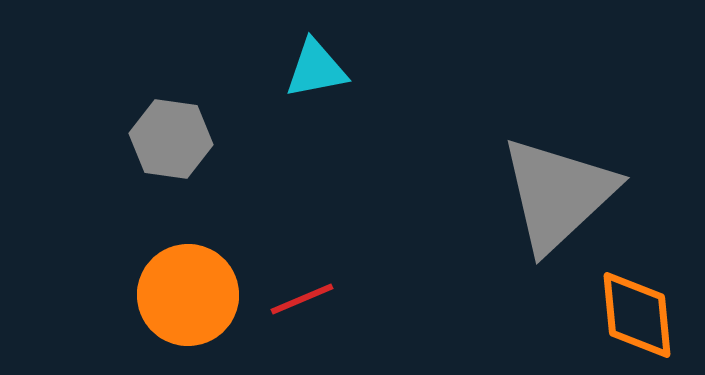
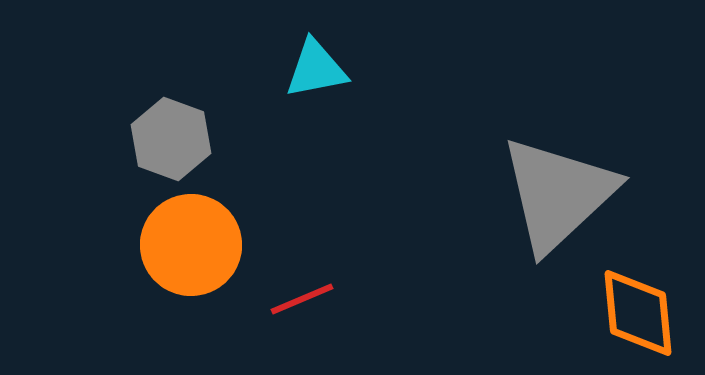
gray hexagon: rotated 12 degrees clockwise
orange circle: moved 3 px right, 50 px up
orange diamond: moved 1 px right, 2 px up
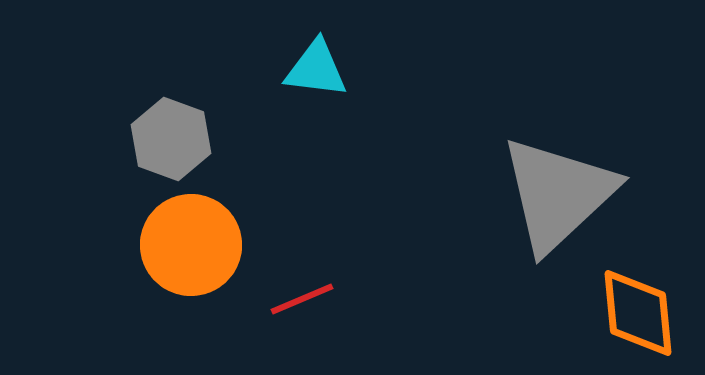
cyan triangle: rotated 18 degrees clockwise
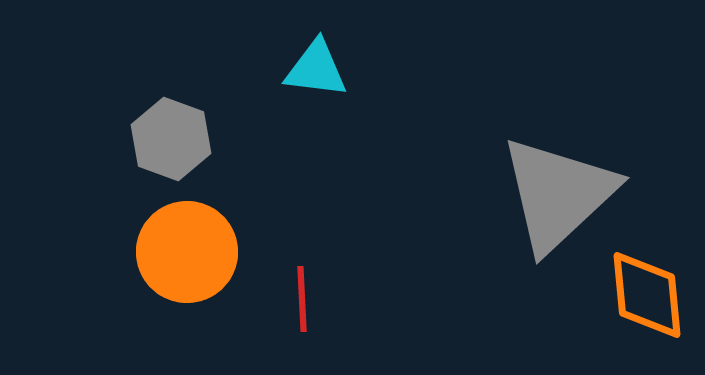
orange circle: moved 4 px left, 7 px down
red line: rotated 70 degrees counterclockwise
orange diamond: moved 9 px right, 18 px up
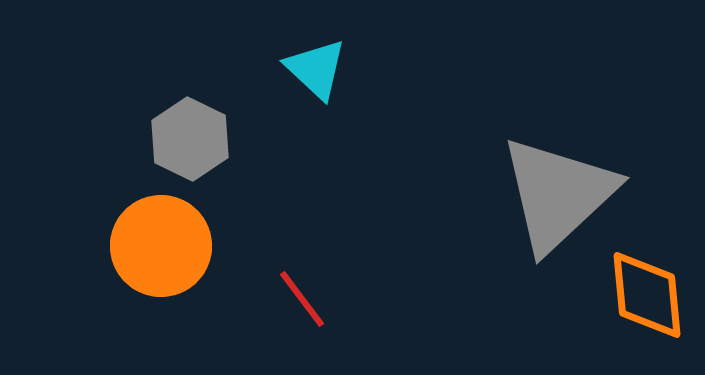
cyan triangle: rotated 36 degrees clockwise
gray hexagon: moved 19 px right; rotated 6 degrees clockwise
orange circle: moved 26 px left, 6 px up
red line: rotated 34 degrees counterclockwise
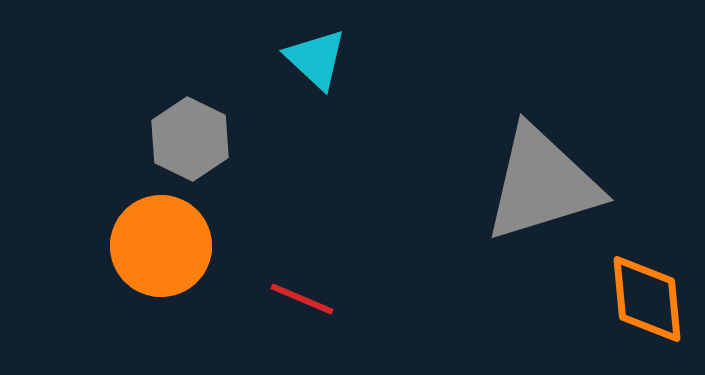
cyan triangle: moved 10 px up
gray triangle: moved 16 px left, 10 px up; rotated 26 degrees clockwise
orange diamond: moved 4 px down
red line: rotated 30 degrees counterclockwise
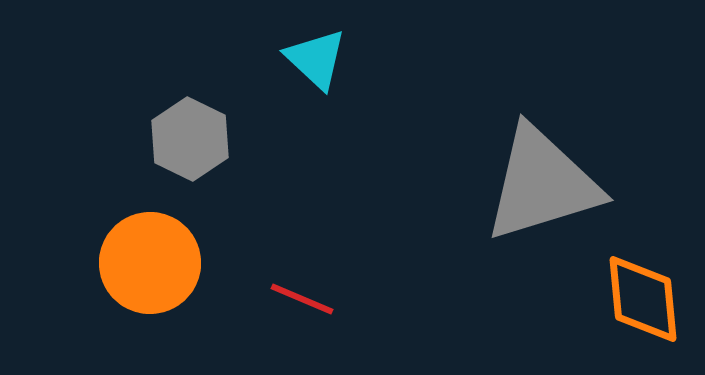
orange circle: moved 11 px left, 17 px down
orange diamond: moved 4 px left
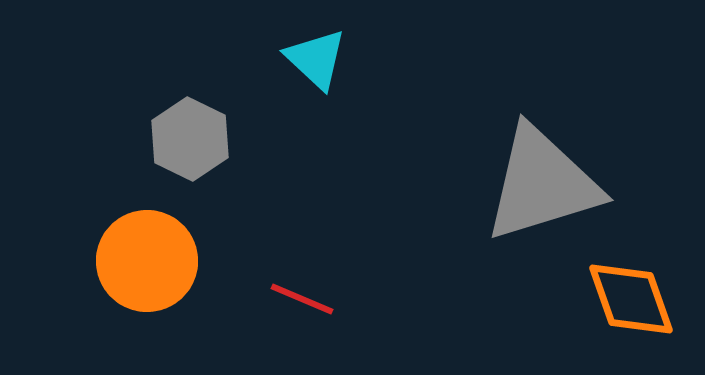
orange circle: moved 3 px left, 2 px up
orange diamond: moved 12 px left; rotated 14 degrees counterclockwise
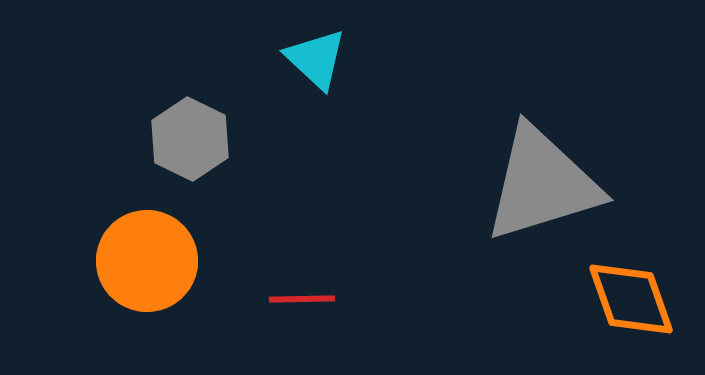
red line: rotated 24 degrees counterclockwise
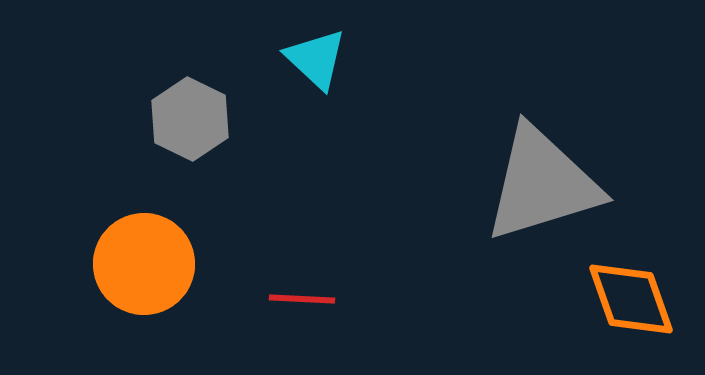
gray hexagon: moved 20 px up
orange circle: moved 3 px left, 3 px down
red line: rotated 4 degrees clockwise
